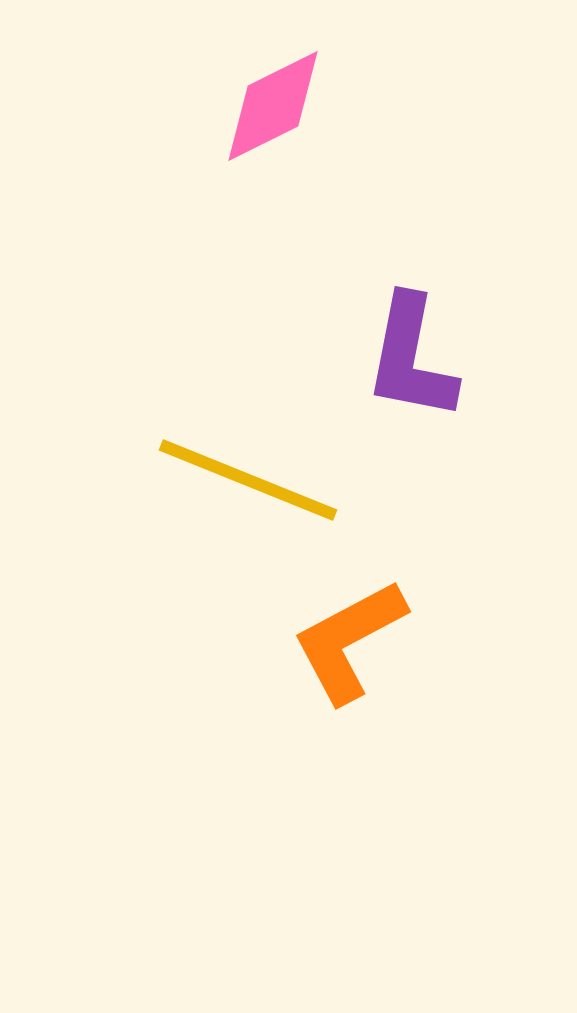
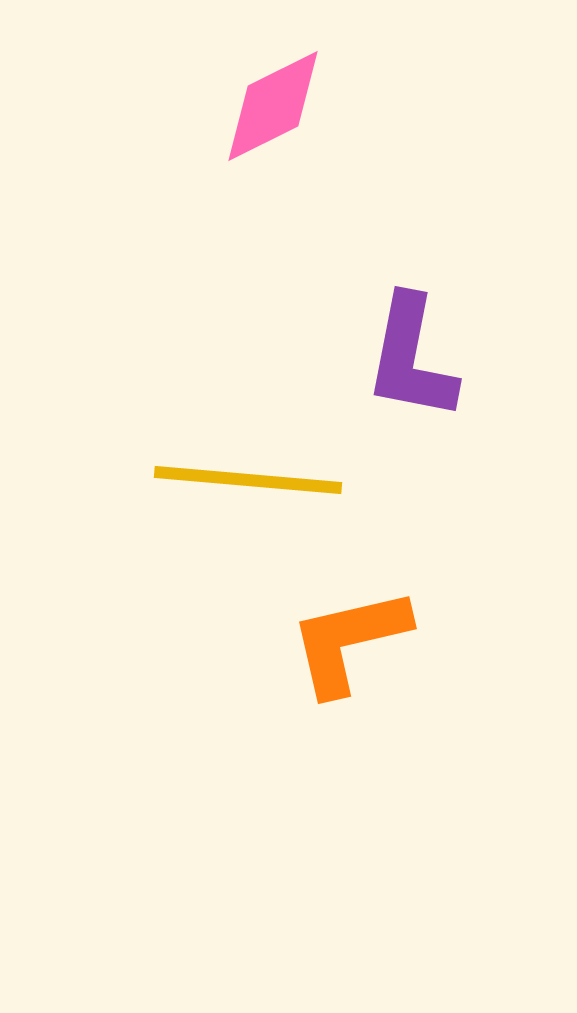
yellow line: rotated 17 degrees counterclockwise
orange L-shape: rotated 15 degrees clockwise
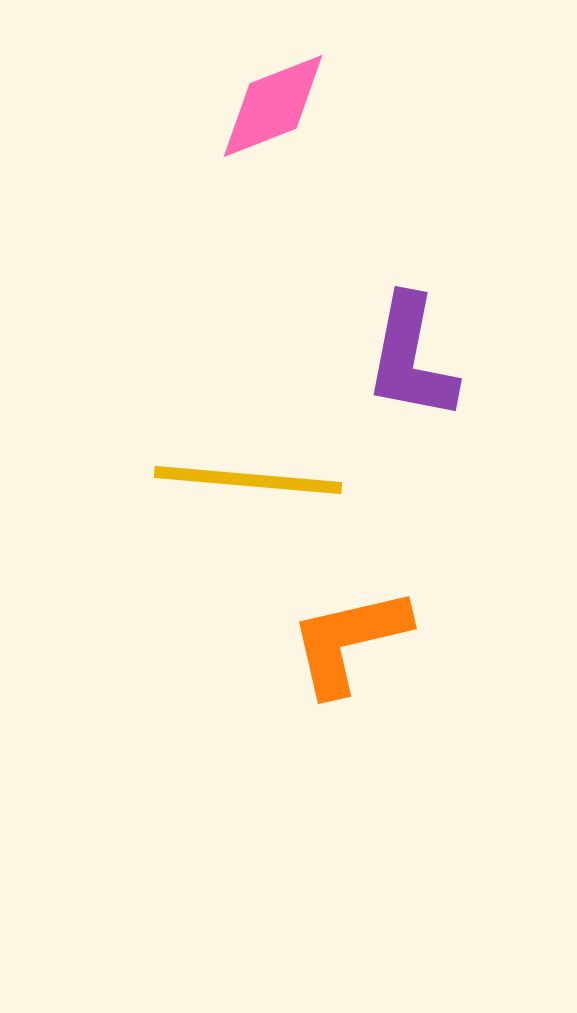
pink diamond: rotated 5 degrees clockwise
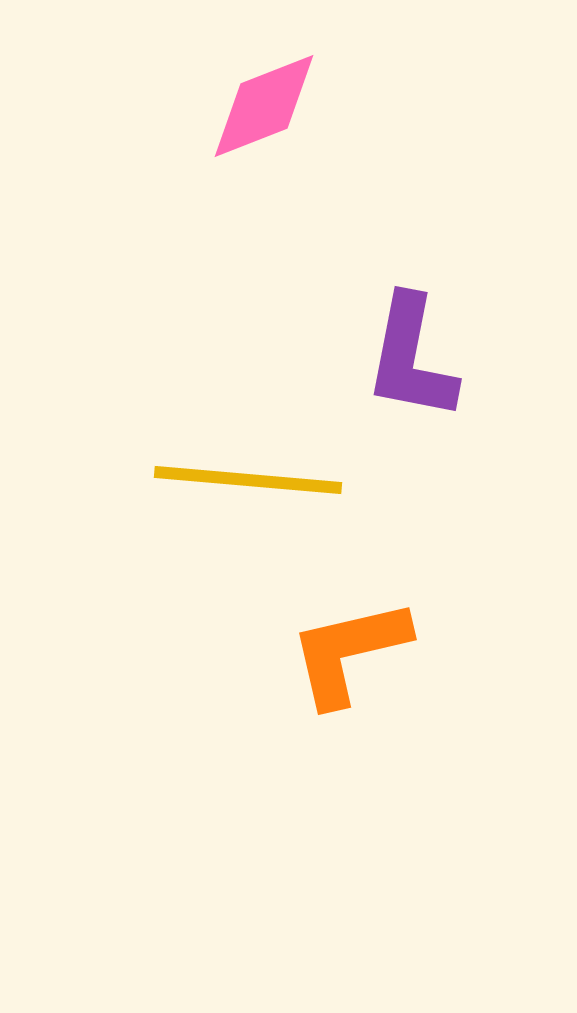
pink diamond: moved 9 px left
orange L-shape: moved 11 px down
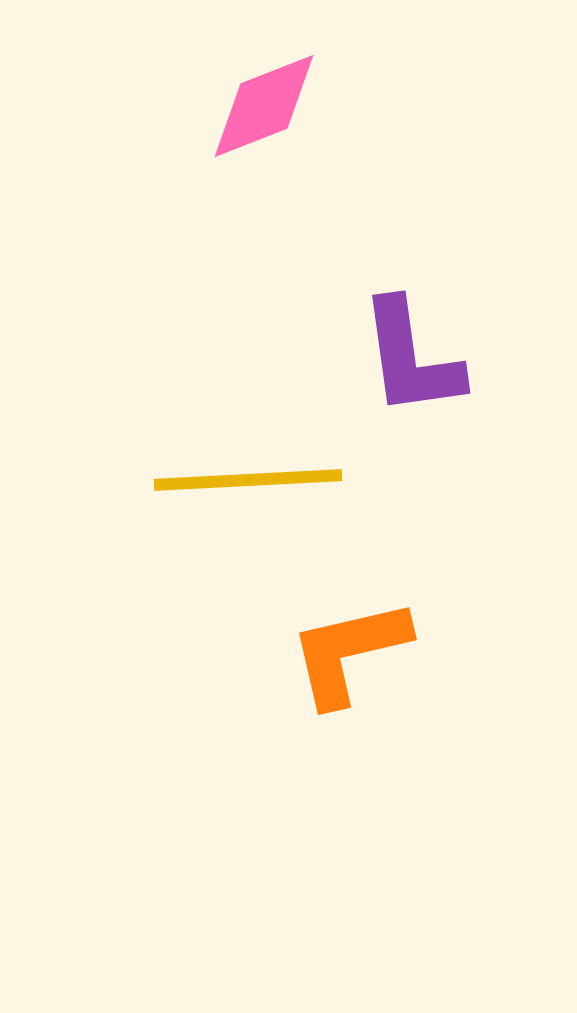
purple L-shape: rotated 19 degrees counterclockwise
yellow line: rotated 8 degrees counterclockwise
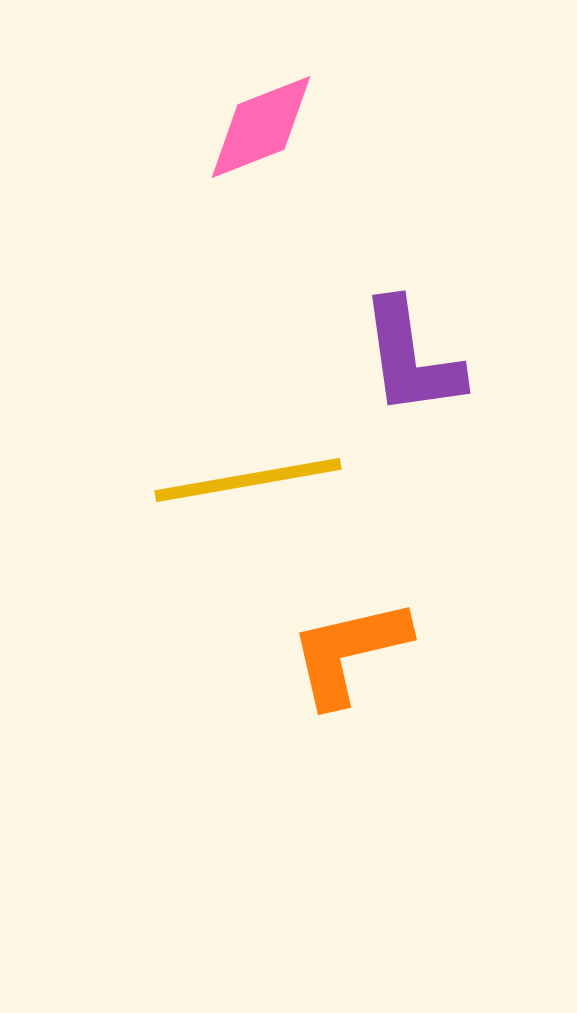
pink diamond: moved 3 px left, 21 px down
yellow line: rotated 7 degrees counterclockwise
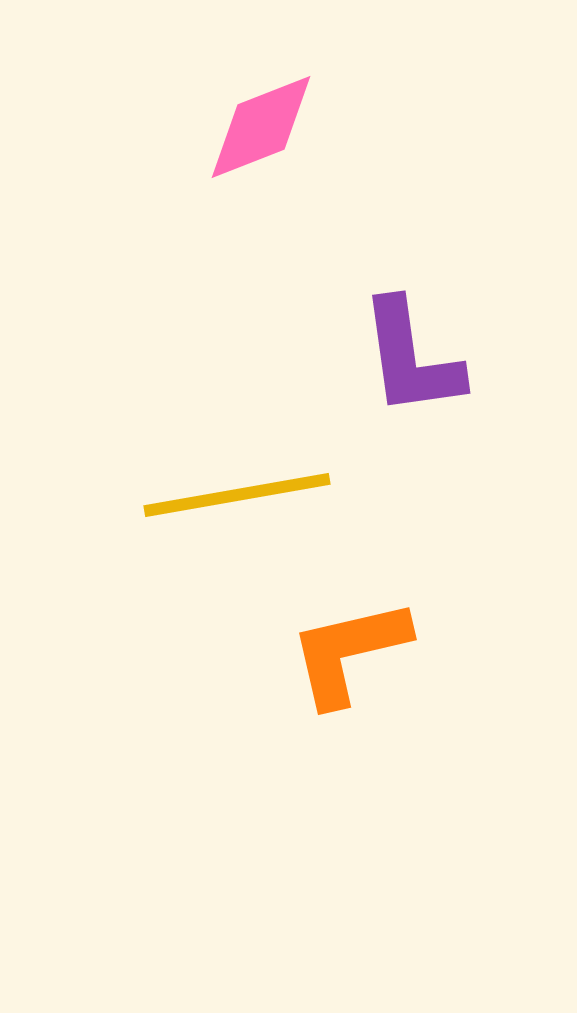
yellow line: moved 11 px left, 15 px down
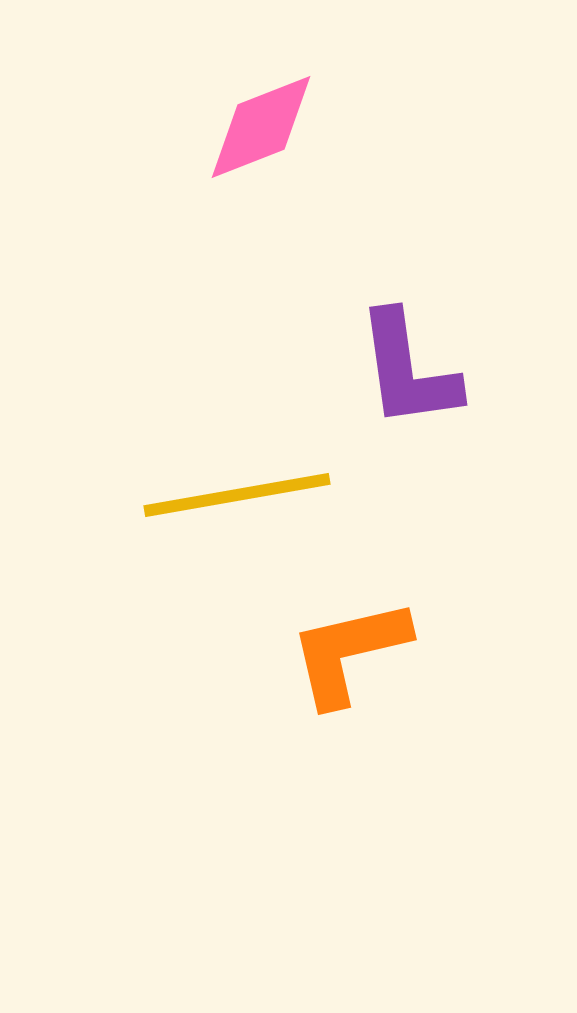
purple L-shape: moved 3 px left, 12 px down
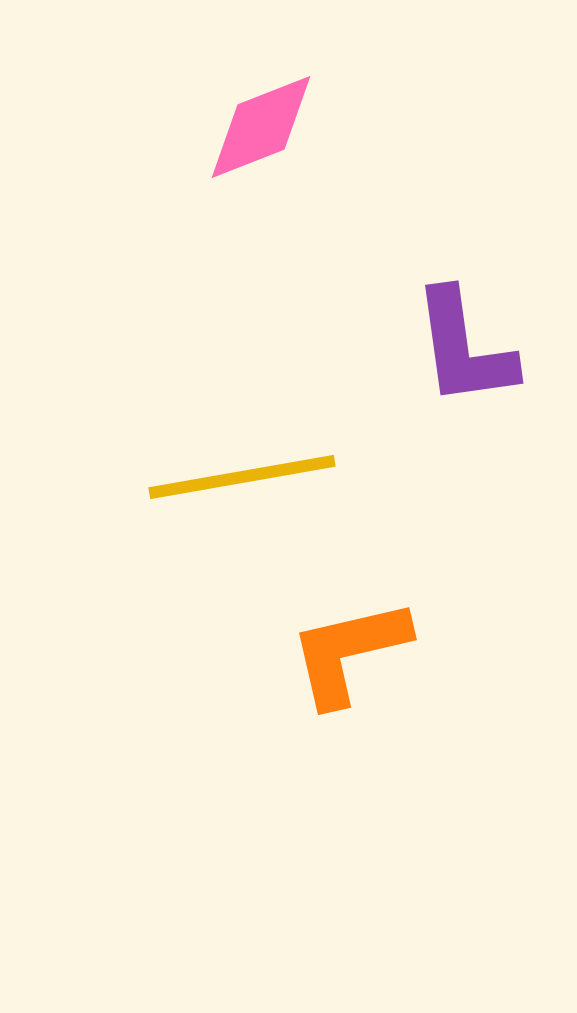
purple L-shape: moved 56 px right, 22 px up
yellow line: moved 5 px right, 18 px up
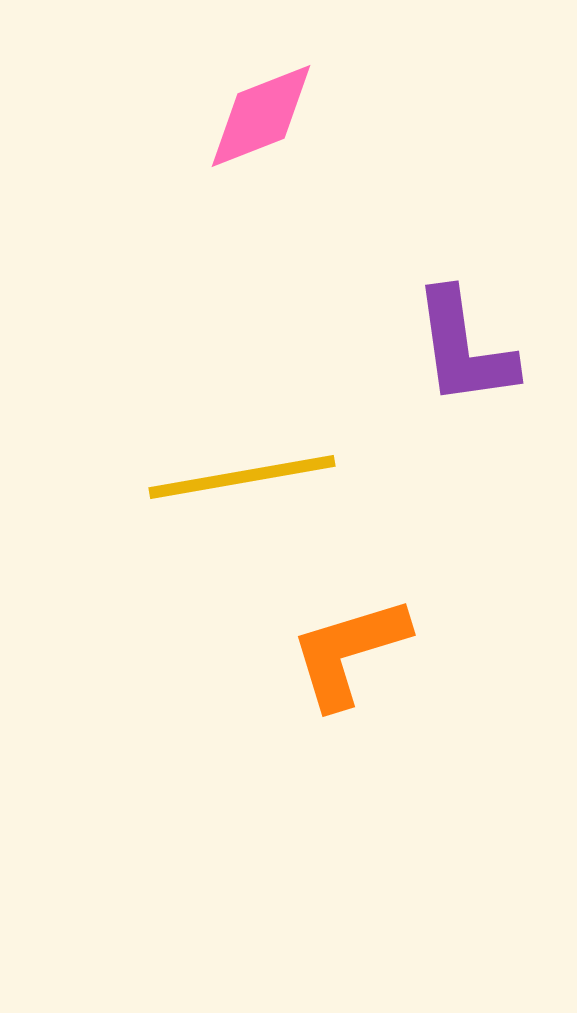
pink diamond: moved 11 px up
orange L-shape: rotated 4 degrees counterclockwise
